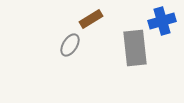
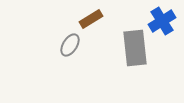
blue cross: rotated 16 degrees counterclockwise
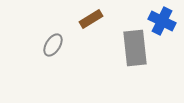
blue cross: rotated 32 degrees counterclockwise
gray ellipse: moved 17 px left
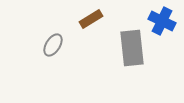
gray rectangle: moved 3 px left
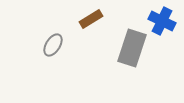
gray rectangle: rotated 24 degrees clockwise
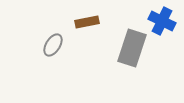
brown rectangle: moved 4 px left, 3 px down; rotated 20 degrees clockwise
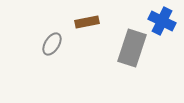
gray ellipse: moved 1 px left, 1 px up
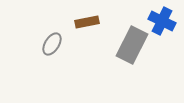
gray rectangle: moved 3 px up; rotated 9 degrees clockwise
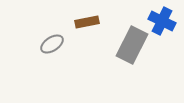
gray ellipse: rotated 25 degrees clockwise
